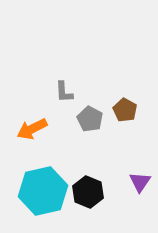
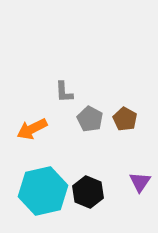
brown pentagon: moved 9 px down
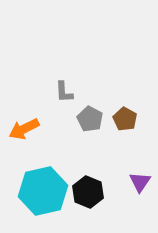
orange arrow: moved 8 px left
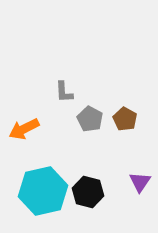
black hexagon: rotated 8 degrees counterclockwise
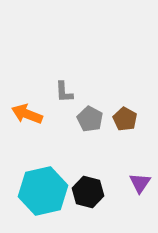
orange arrow: moved 3 px right, 15 px up; rotated 48 degrees clockwise
purple triangle: moved 1 px down
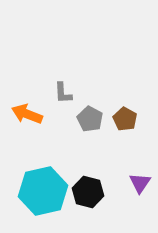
gray L-shape: moved 1 px left, 1 px down
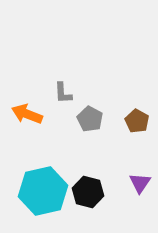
brown pentagon: moved 12 px right, 2 px down
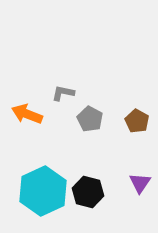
gray L-shape: rotated 105 degrees clockwise
cyan hexagon: rotated 12 degrees counterclockwise
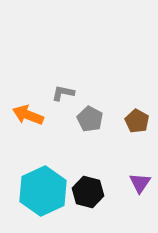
orange arrow: moved 1 px right, 1 px down
